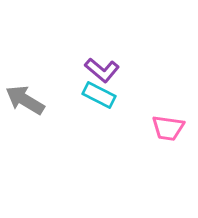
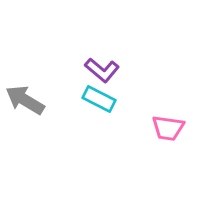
cyan rectangle: moved 4 px down
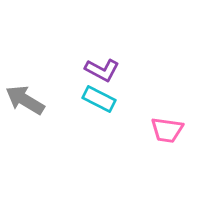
purple L-shape: rotated 12 degrees counterclockwise
pink trapezoid: moved 1 px left, 2 px down
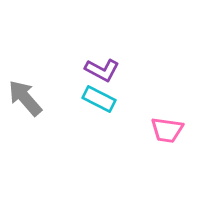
gray arrow: moved 2 px up; rotated 18 degrees clockwise
